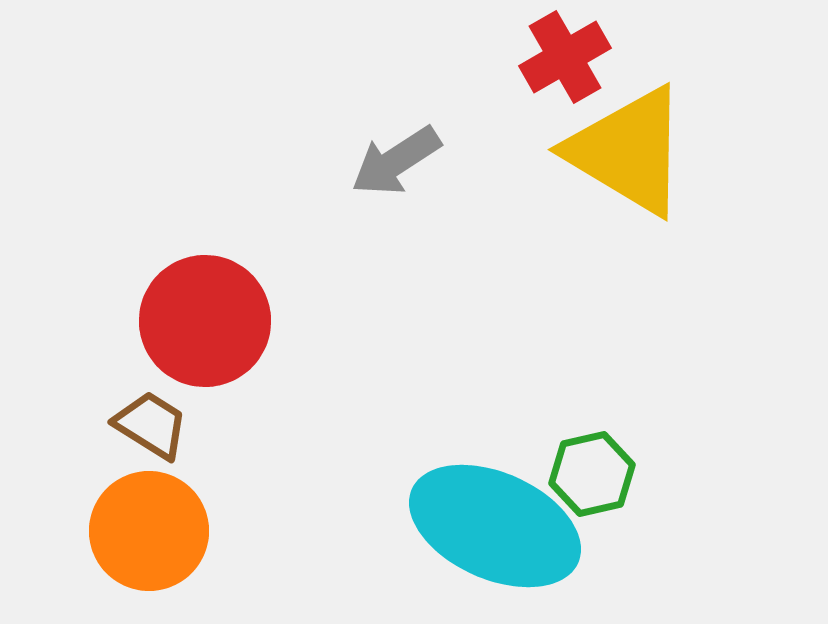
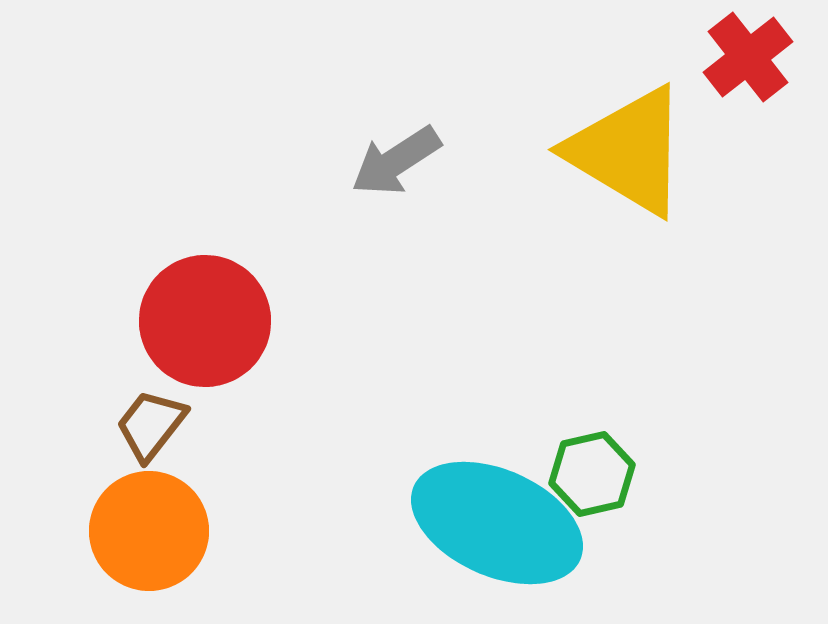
red cross: moved 183 px right; rotated 8 degrees counterclockwise
brown trapezoid: rotated 84 degrees counterclockwise
cyan ellipse: moved 2 px right, 3 px up
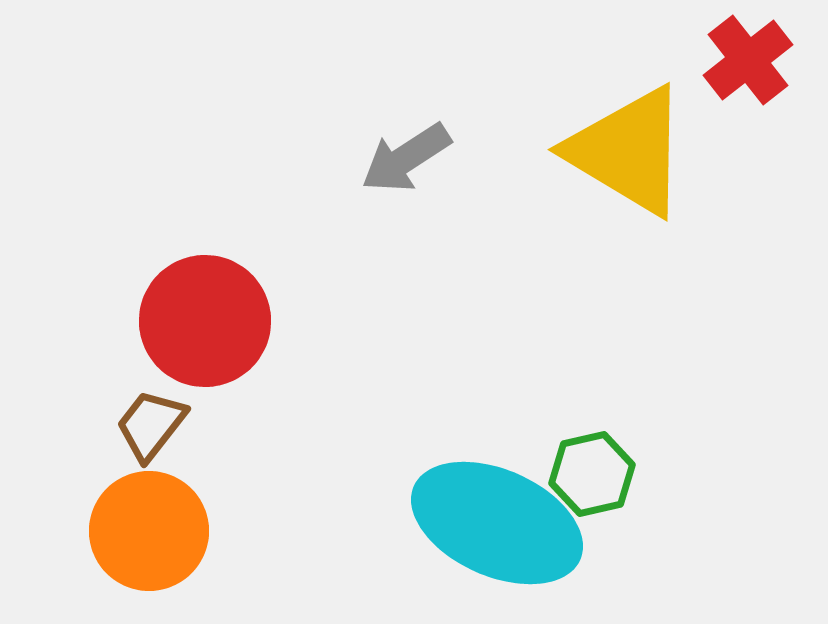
red cross: moved 3 px down
gray arrow: moved 10 px right, 3 px up
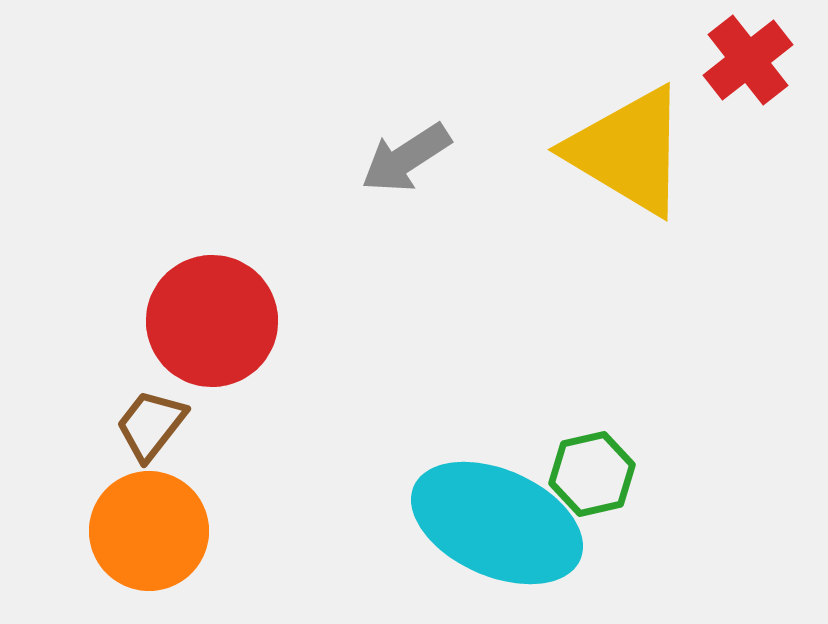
red circle: moved 7 px right
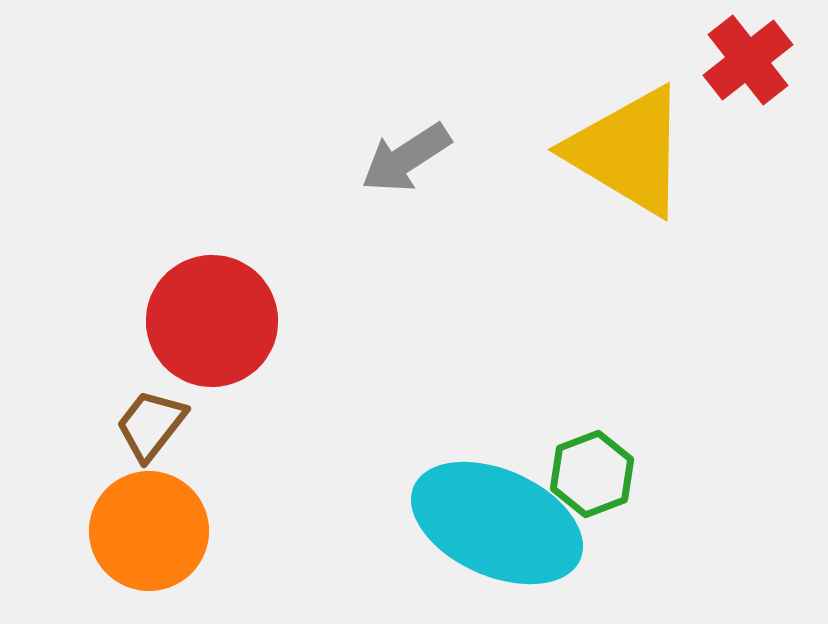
green hexagon: rotated 8 degrees counterclockwise
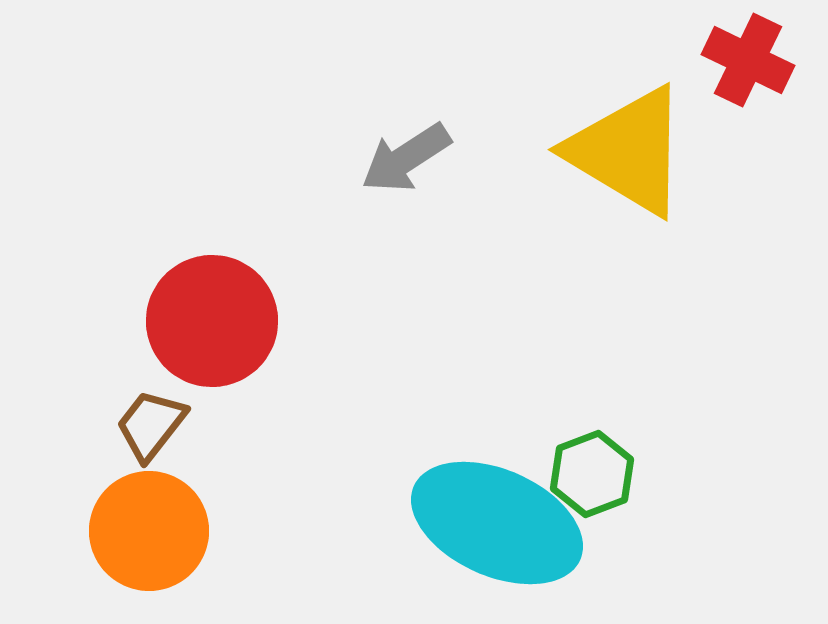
red cross: rotated 26 degrees counterclockwise
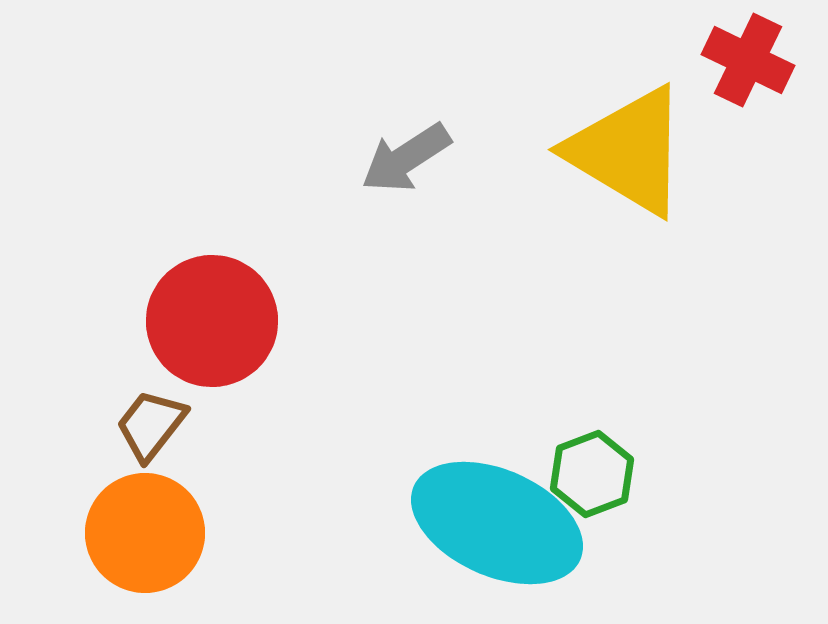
orange circle: moved 4 px left, 2 px down
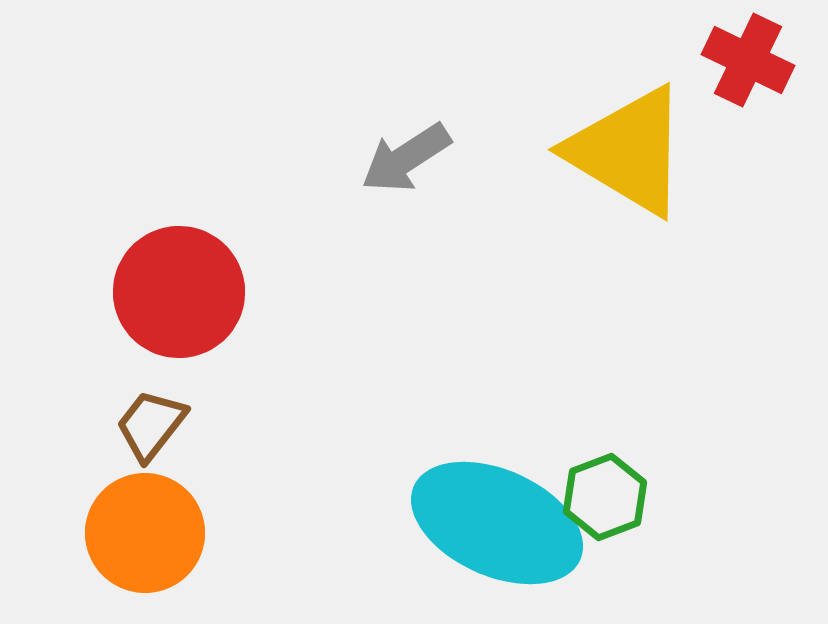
red circle: moved 33 px left, 29 px up
green hexagon: moved 13 px right, 23 px down
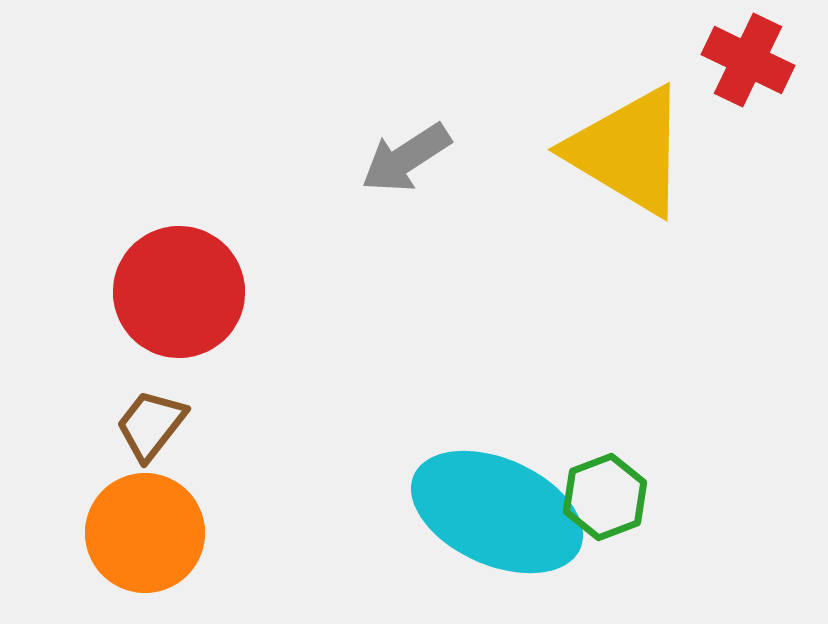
cyan ellipse: moved 11 px up
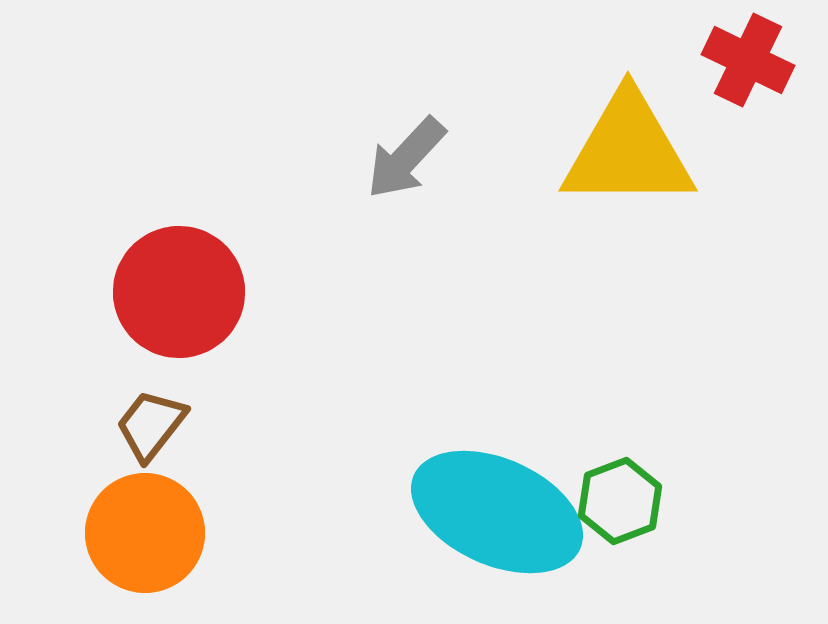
yellow triangle: rotated 31 degrees counterclockwise
gray arrow: rotated 14 degrees counterclockwise
green hexagon: moved 15 px right, 4 px down
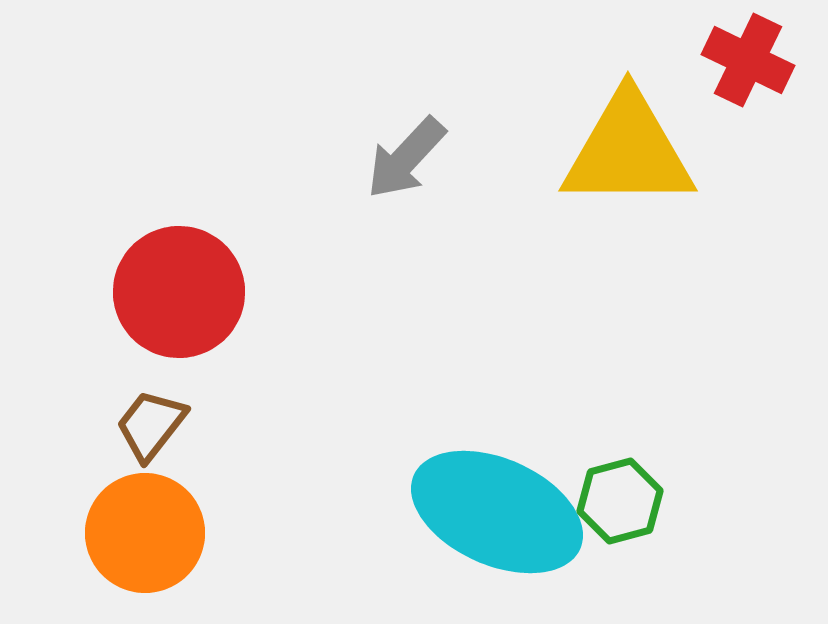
green hexagon: rotated 6 degrees clockwise
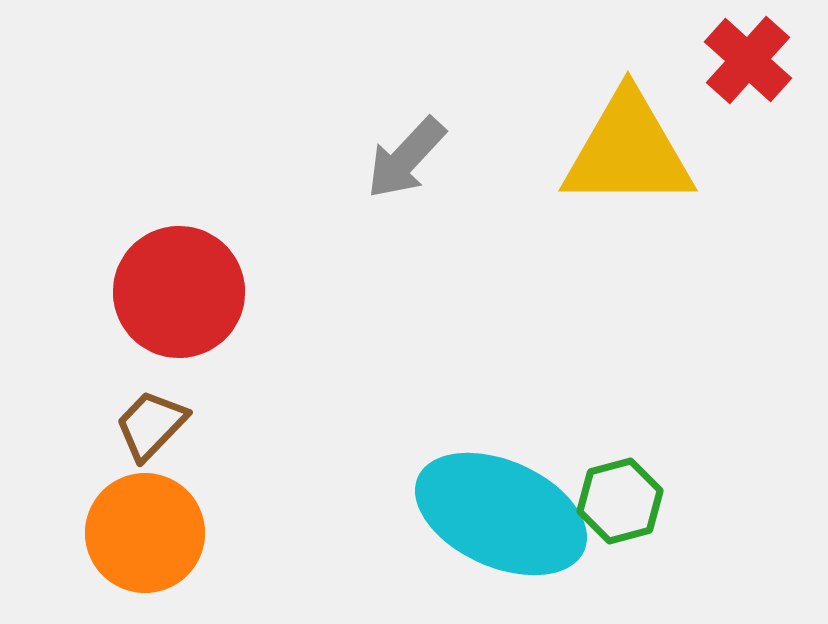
red cross: rotated 16 degrees clockwise
brown trapezoid: rotated 6 degrees clockwise
cyan ellipse: moved 4 px right, 2 px down
